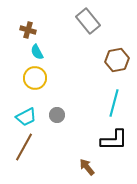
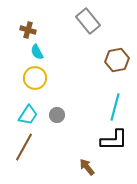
cyan line: moved 1 px right, 4 px down
cyan trapezoid: moved 2 px right, 2 px up; rotated 30 degrees counterclockwise
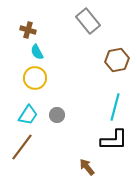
brown line: moved 2 px left; rotated 8 degrees clockwise
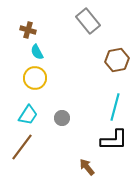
gray circle: moved 5 px right, 3 px down
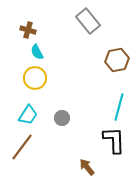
cyan line: moved 4 px right
black L-shape: rotated 92 degrees counterclockwise
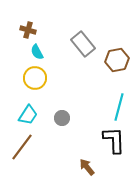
gray rectangle: moved 5 px left, 23 px down
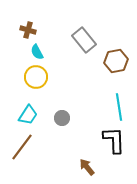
gray rectangle: moved 1 px right, 4 px up
brown hexagon: moved 1 px left, 1 px down
yellow circle: moved 1 px right, 1 px up
cyan line: rotated 24 degrees counterclockwise
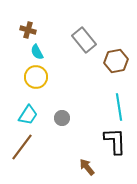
black L-shape: moved 1 px right, 1 px down
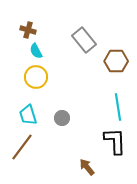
cyan semicircle: moved 1 px left, 1 px up
brown hexagon: rotated 10 degrees clockwise
cyan line: moved 1 px left
cyan trapezoid: rotated 130 degrees clockwise
